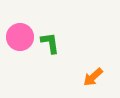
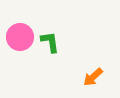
green L-shape: moved 1 px up
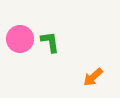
pink circle: moved 2 px down
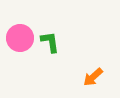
pink circle: moved 1 px up
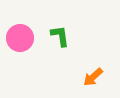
green L-shape: moved 10 px right, 6 px up
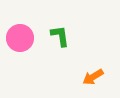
orange arrow: rotated 10 degrees clockwise
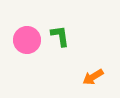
pink circle: moved 7 px right, 2 px down
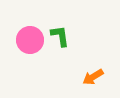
pink circle: moved 3 px right
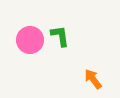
orange arrow: moved 2 px down; rotated 85 degrees clockwise
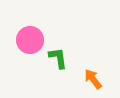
green L-shape: moved 2 px left, 22 px down
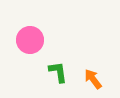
green L-shape: moved 14 px down
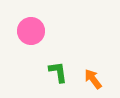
pink circle: moved 1 px right, 9 px up
